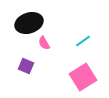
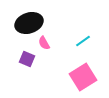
purple square: moved 1 px right, 7 px up
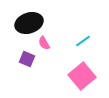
pink square: moved 1 px left, 1 px up; rotated 8 degrees counterclockwise
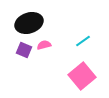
pink semicircle: moved 2 px down; rotated 104 degrees clockwise
purple square: moved 3 px left, 9 px up
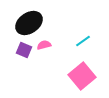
black ellipse: rotated 16 degrees counterclockwise
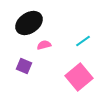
purple square: moved 16 px down
pink square: moved 3 px left, 1 px down
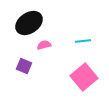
cyan line: rotated 28 degrees clockwise
pink square: moved 5 px right
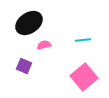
cyan line: moved 1 px up
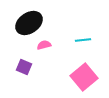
purple square: moved 1 px down
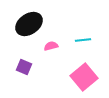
black ellipse: moved 1 px down
pink semicircle: moved 7 px right, 1 px down
